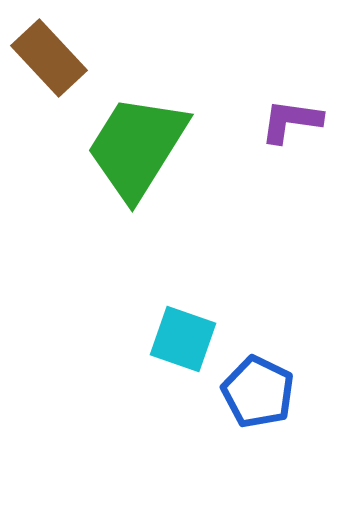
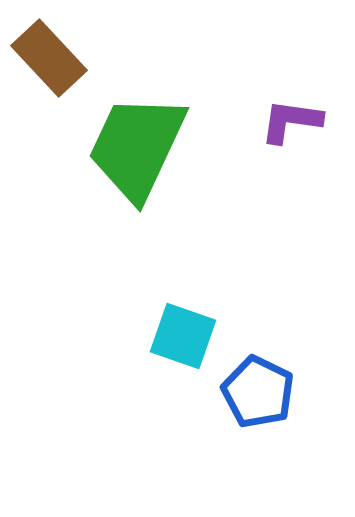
green trapezoid: rotated 7 degrees counterclockwise
cyan square: moved 3 px up
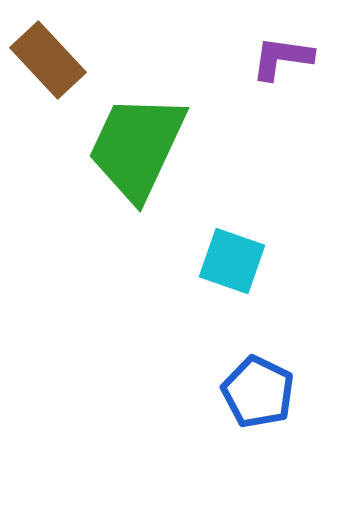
brown rectangle: moved 1 px left, 2 px down
purple L-shape: moved 9 px left, 63 px up
cyan square: moved 49 px right, 75 px up
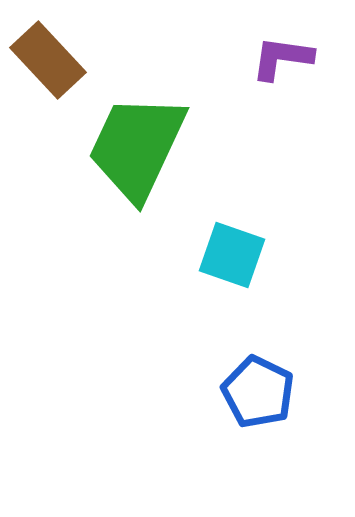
cyan square: moved 6 px up
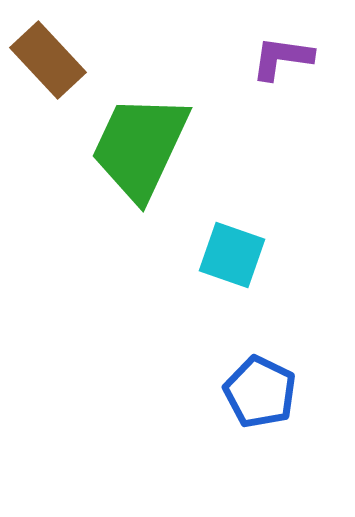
green trapezoid: moved 3 px right
blue pentagon: moved 2 px right
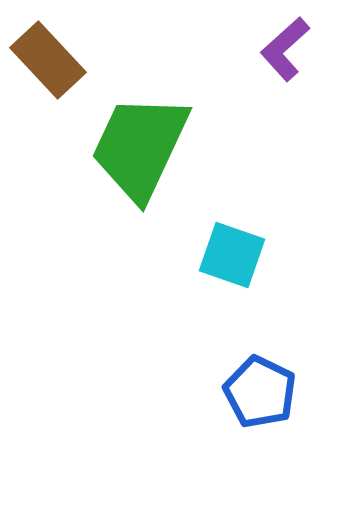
purple L-shape: moved 3 px right, 9 px up; rotated 50 degrees counterclockwise
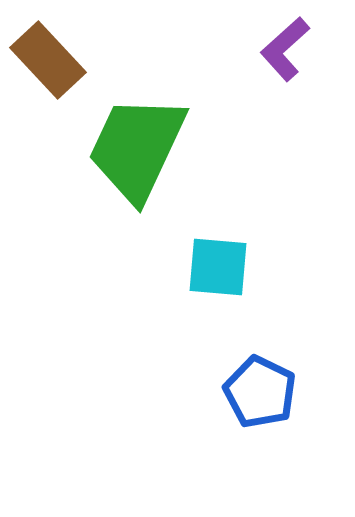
green trapezoid: moved 3 px left, 1 px down
cyan square: moved 14 px left, 12 px down; rotated 14 degrees counterclockwise
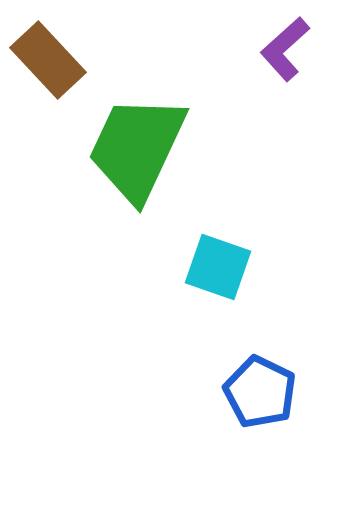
cyan square: rotated 14 degrees clockwise
